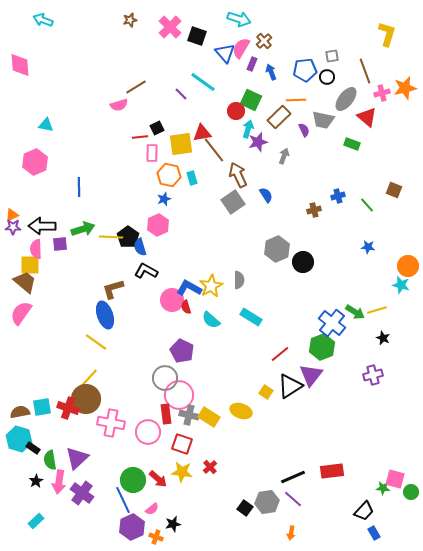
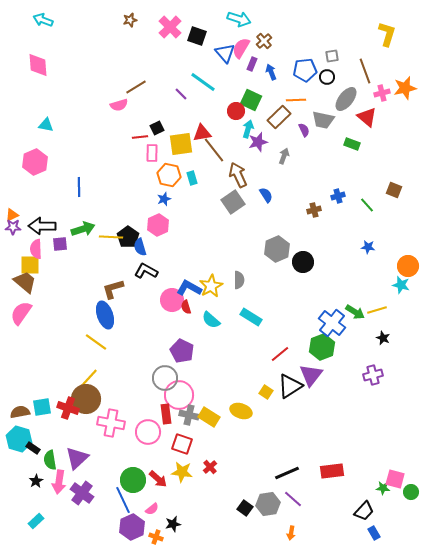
pink diamond at (20, 65): moved 18 px right
black line at (293, 477): moved 6 px left, 4 px up
gray hexagon at (267, 502): moved 1 px right, 2 px down
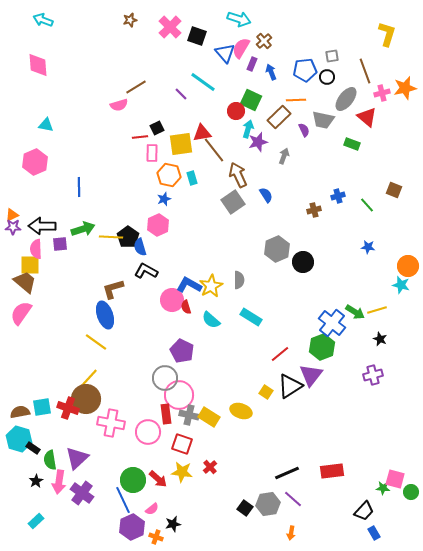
blue L-shape at (189, 288): moved 3 px up
black star at (383, 338): moved 3 px left, 1 px down
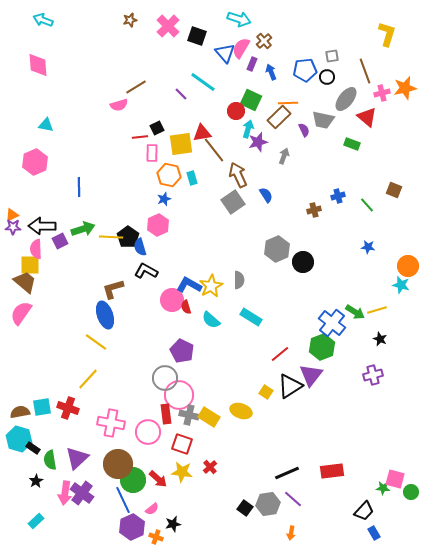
pink cross at (170, 27): moved 2 px left, 1 px up
orange line at (296, 100): moved 8 px left, 3 px down
purple square at (60, 244): moved 3 px up; rotated 21 degrees counterclockwise
brown circle at (86, 399): moved 32 px right, 65 px down
pink arrow at (59, 482): moved 6 px right, 11 px down
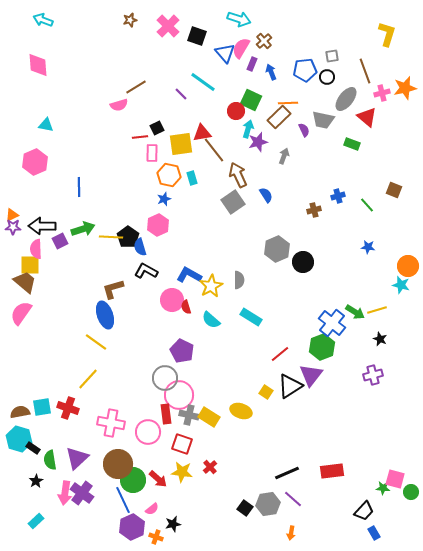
blue L-shape at (189, 285): moved 10 px up
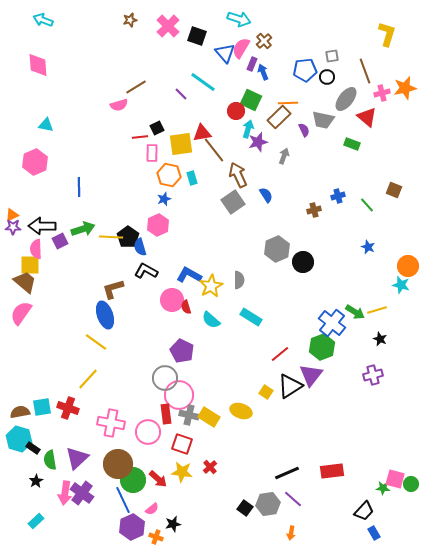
blue arrow at (271, 72): moved 8 px left
blue star at (368, 247): rotated 16 degrees clockwise
green circle at (411, 492): moved 8 px up
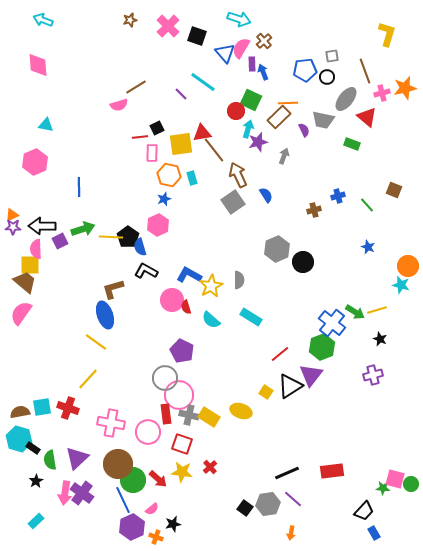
purple rectangle at (252, 64): rotated 24 degrees counterclockwise
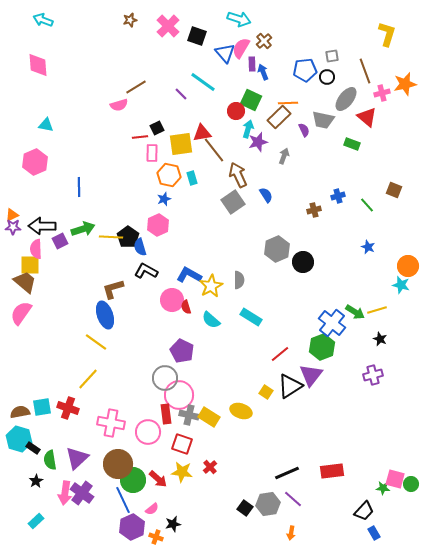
orange star at (405, 88): moved 4 px up
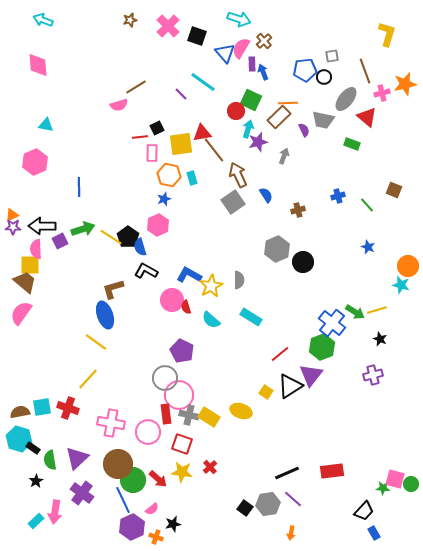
black circle at (327, 77): moved 3 px left
brown cross at (314, 210): moved 16 px left
yellow line at (111, 237): rotated 30 degrees clockwise
pink arrow at (65, 493): moved 10 px left, 19 px down
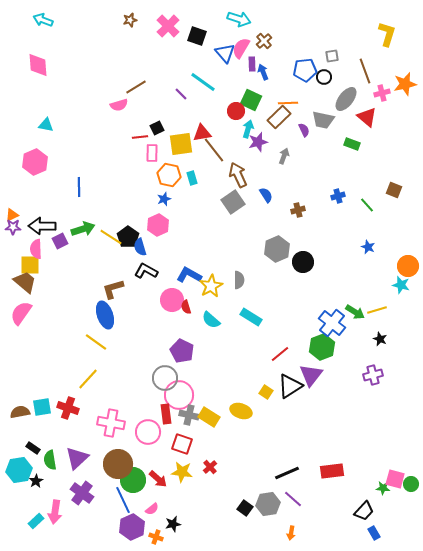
cyan hexagon at (19, 439): moved 31 px down; rotated 25 degrees counterclockwise
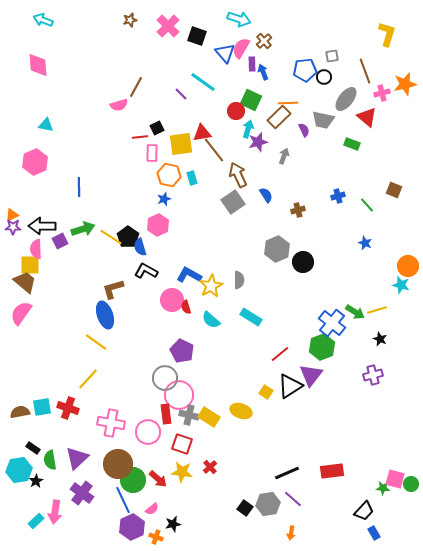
brown line at (136, 87): rotated 30 degrees counterclockwise
blue star at (368, 247): moved 3 px left, 4 px up
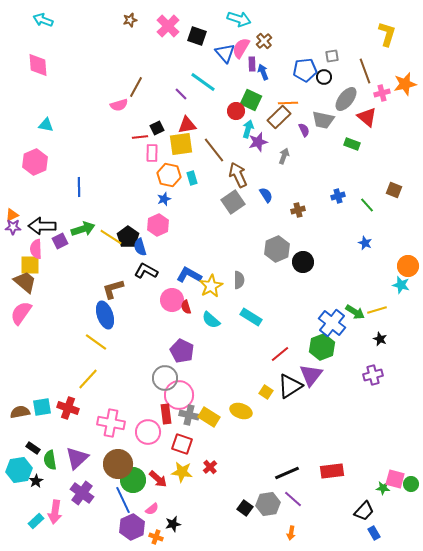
red triangle at (202, 133): moved 15 px left, 8 px up
